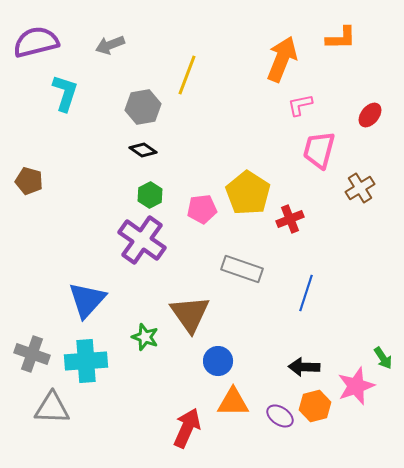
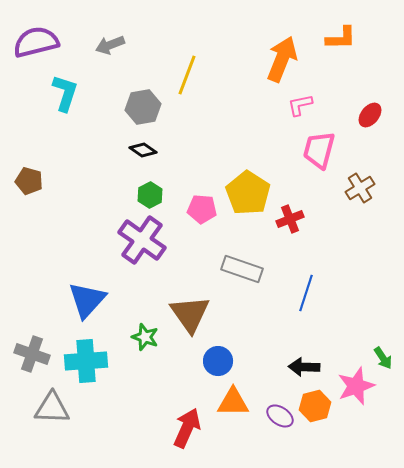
pink pentagon: rotated 12 degrees clockwise
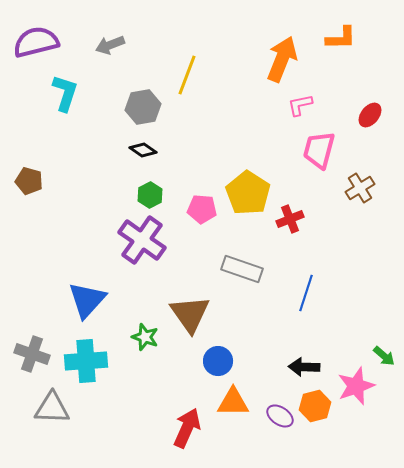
green arrow: moved 1 px right, 2 px up; rotated 15 degrees counterclockwise
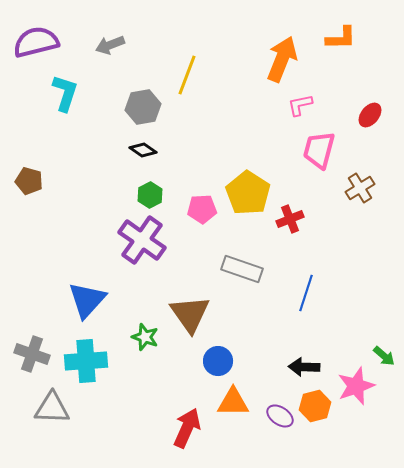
pink pentagon: rotated 8 degrees counterclockwise
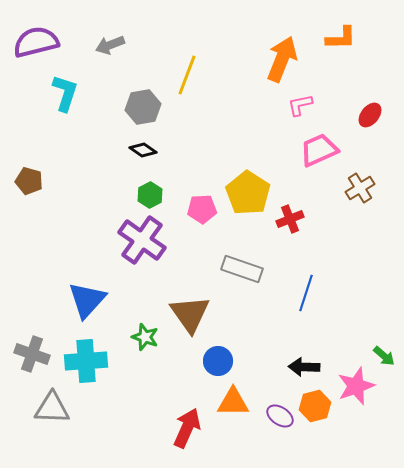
pink trapezoid: rotated 51 degrees clockwise
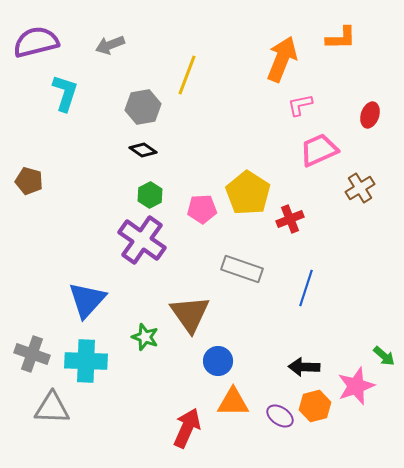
red ellipse: rotated 20 degrees counterclockwise
blue line: moved 5 px up
cyan cross: rotated 6 degrees clockwise
